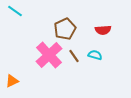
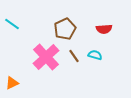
cyan line: moved 3 px left, 13 px down
red semicircle: moved 1 px right, 1 px up
pink cross: moved 3 px left, 2 px down
orange triangle: moved 2 px down
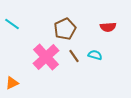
red semicircle: moved 4 px right, 2 px up
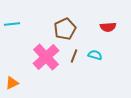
cyan line: rotated 42 degrees counterclockwise
brown line: rotated 56 degrees clockwise
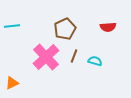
cyan line: moved 2 px down
cyan semicircle: moved 6 px down
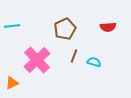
pink cross: moved 9 px left, 3 px down
cyan semicircle: moved 1 px left, 1 px down
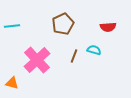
brown pentagon: moved 2 px left, 5 px up
cyan semicircle: moved 12 px up
orange triangle: rotated 40 degrees clockwise
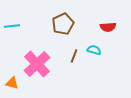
pink cross: moved 4 px down
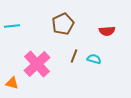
red semicircle: moved 1 px left, 4 px down
cyan semicircle: moved 9 px down
